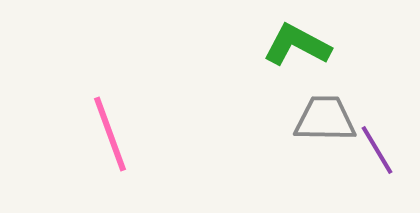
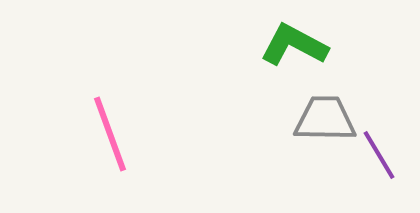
green L-shape: moved 3 px left
purple line: moved 2 px right, 5 px down
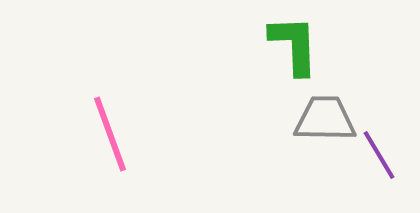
green L-shape: rotated 60 degrees clockwise
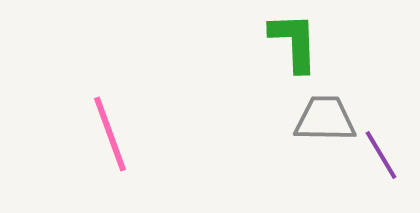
green L-shape: moved 3 px up
purple line: moved 2 px right
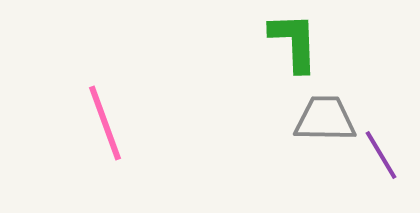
pink line: moved 5 px left, 11 px up
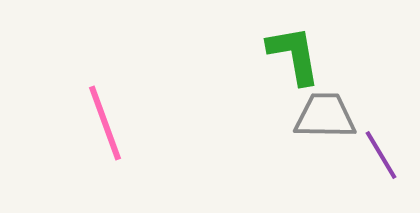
green L-shape: moved 13 px down; rotated 8 degrees counterclockwise
gray trapezoid: moved 3 px up
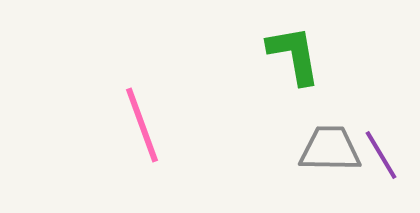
gray trapezoid: moved 5 px right, 33 px down
pink line: moved 37 px right, 2 px down
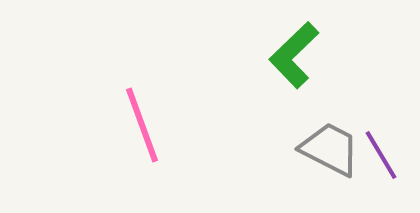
green L-shape: rotated 124 degrees counterclockwise
gray trapezoid: rotated 26 degrees clockwise
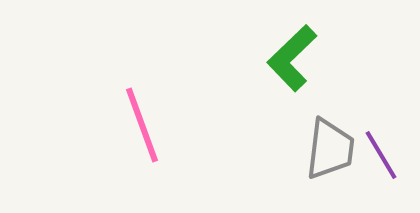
green L-shape: moved 2 px left, 3 px down
gray trapezoid: rotated 70 degrees clockwise
